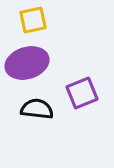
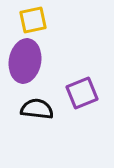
purple ellipse: moved 2 px left, 2 px up; rotated 63 degrees counterclockwise
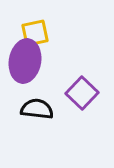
yellow square: moved 2 px right, 13 px down
purple square: rotated 24 degrees counterclockwise
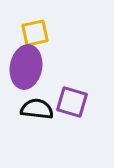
purple ellipse: moved 1 px right, 6 px down
purple square: moved 10 px left, 9 px down; rotated 28 degrees counterclockwise
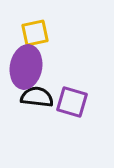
black semicircle: moved 12 px up
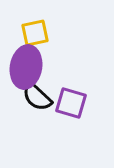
black semicircle: rotated 144 degrees counterclockwise
purple square: moved 1 px left, 1 px down
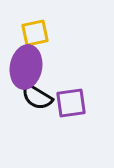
black semicircle: rotated 12 degrees counterclockwise
purple square: rotated 24 degrees counterclockwise
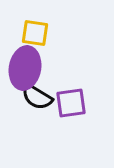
yellow square: rotated 20 degrees clockwise
purple ellipse: moved 1 px left, 1 px down
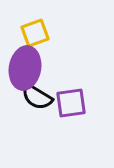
yellow square: rotated 28 degrees counterclockwise
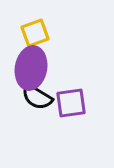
purple ellipse: moved 6 px right
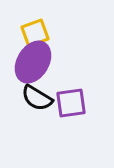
purple ellipse: moved 2 px right, 6 px up; rotated 21 degrees clockwise
black semicircle: moved 1 px down
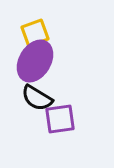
purple ellipse: moved 2 px right, 1 px up
purple square: moved 11 px left, 16 px down
